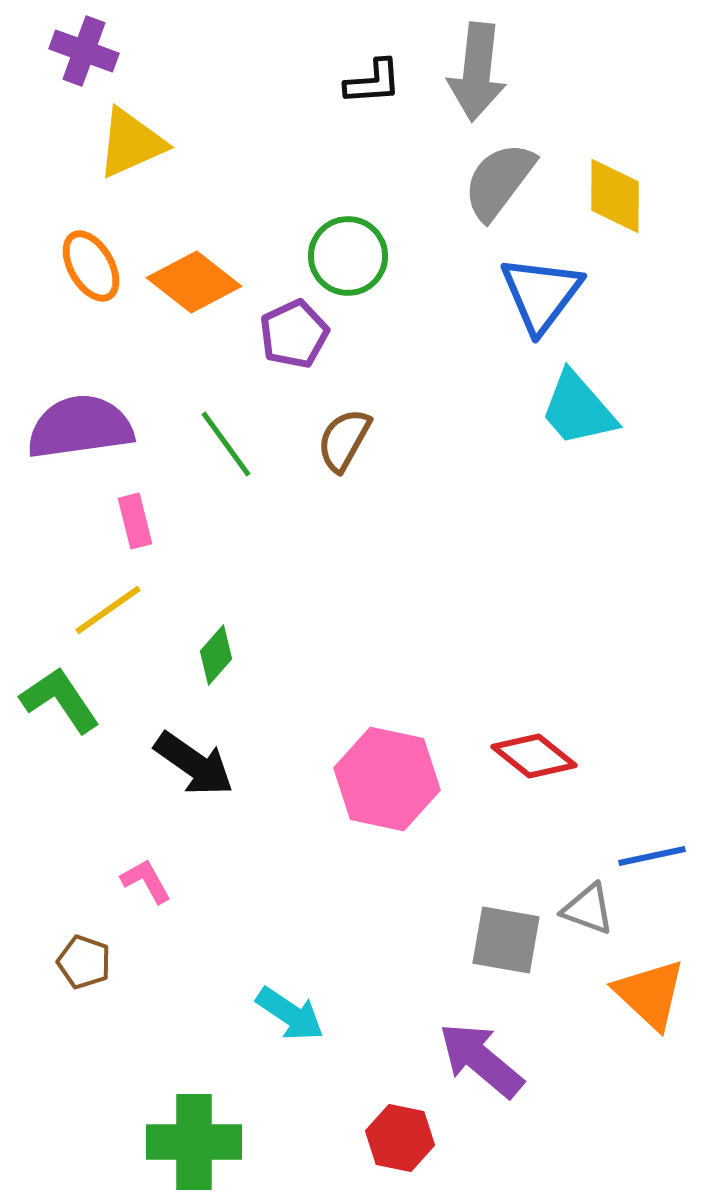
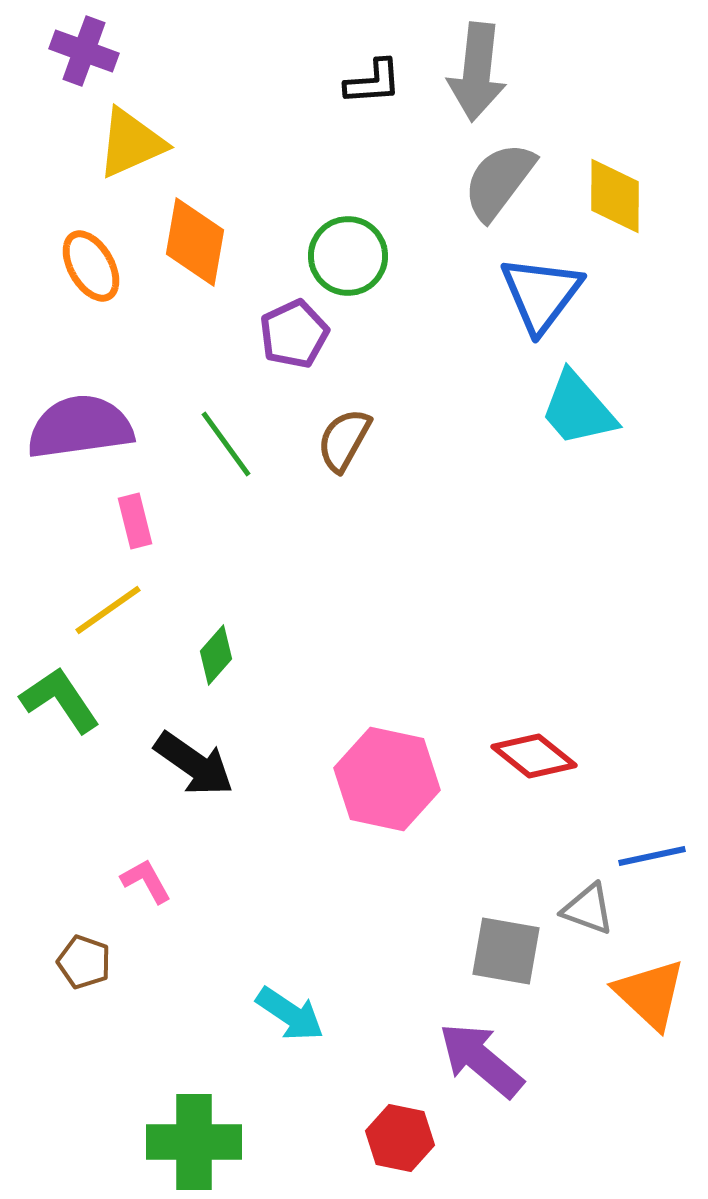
orange diamond: moved 1 px right, 40 px up; rotated 62 degrees clockwise
gray square: moved 11 px down
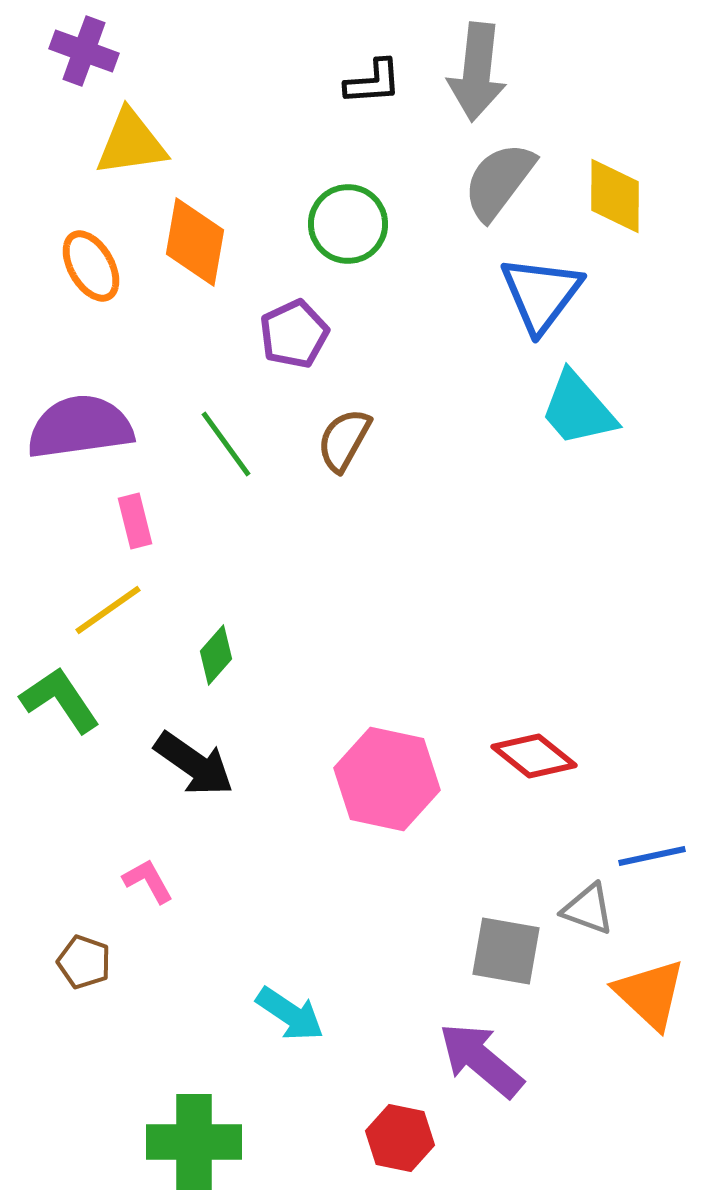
yellow triangle: rotated 16 degrees clockwise
green circle: moved 32 px up
pink L-shape: moved 2 px right
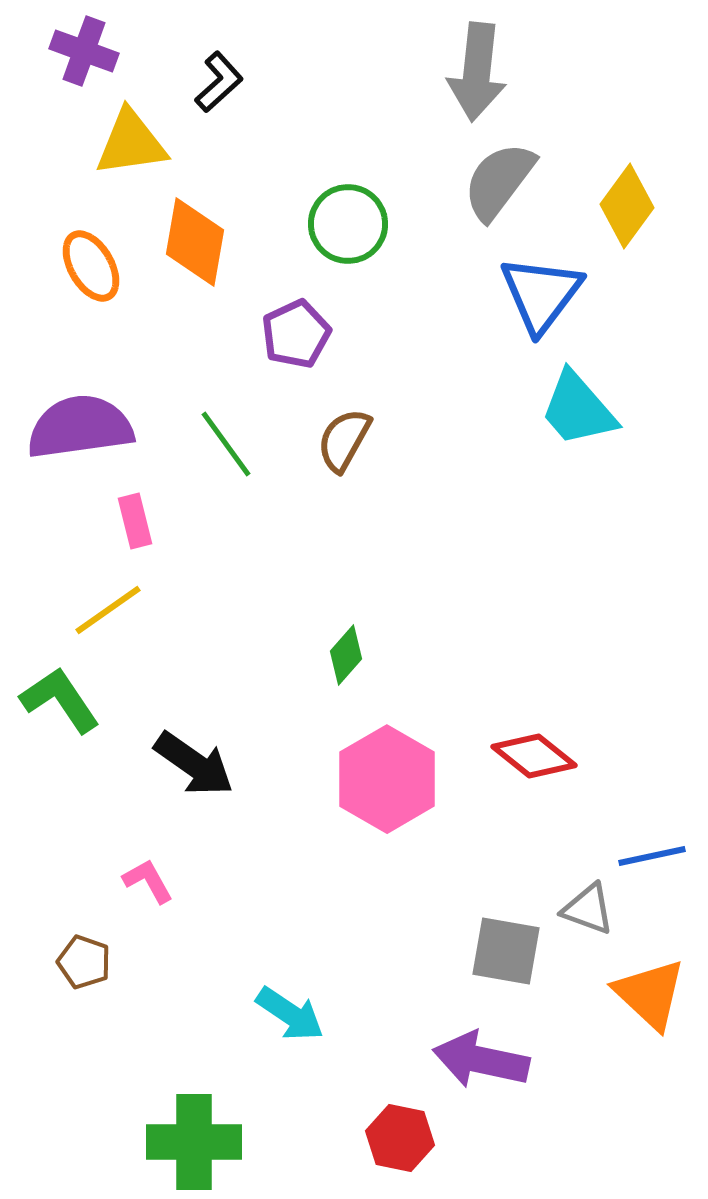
black L-shape: moved 154 px left; rotated 38 degrees counterclockwise
yellow diamond: moved 12 px right, 10 px down; rotated 36 degrees clockwise
purple pentagon: moved 2 px right
green diamond: moved 130 px right
pink hexagon: rotated 18 degrees clockwise
purple arrow: rotated 28 degrees counterclockwise
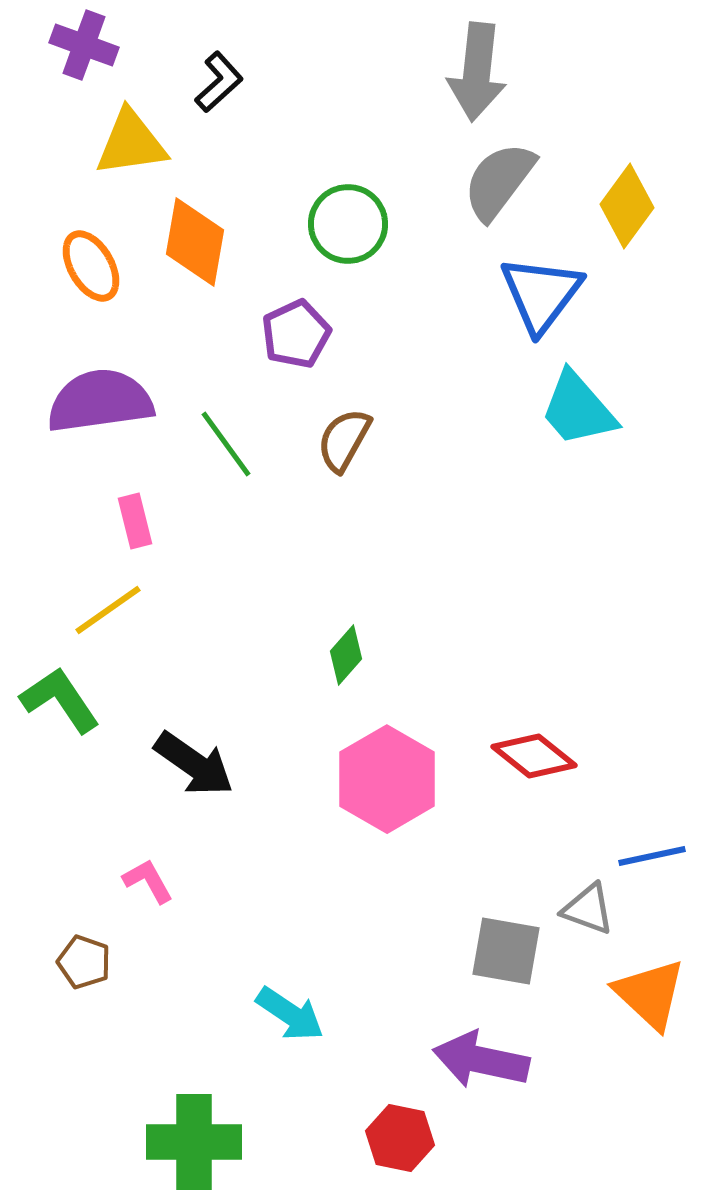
purple cross: moved 6 px up
purple semicircle: moved 20 px right, 26 px up
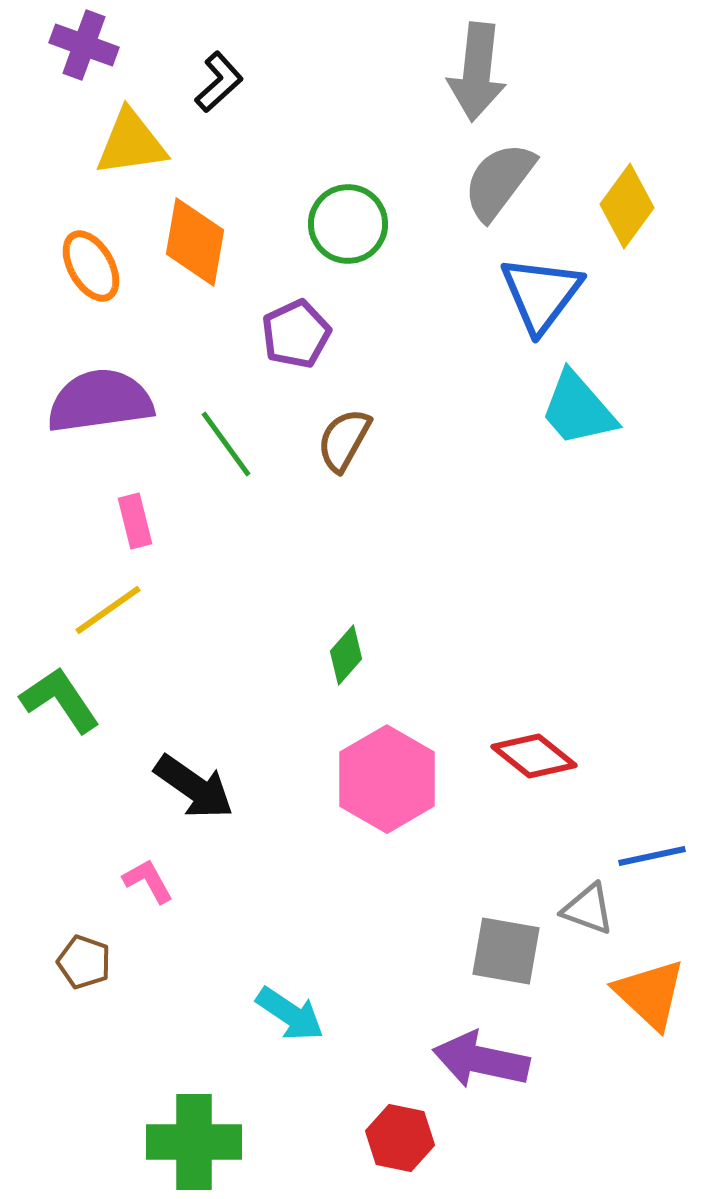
black arrow: moved 23 px down
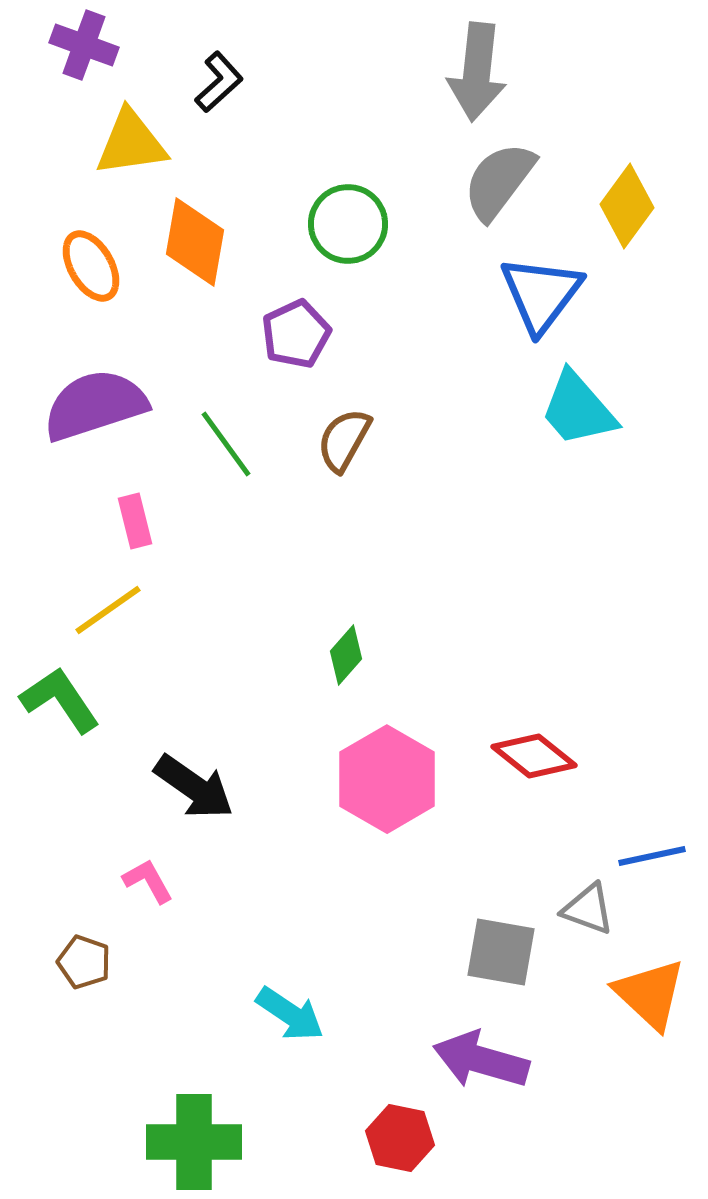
purple semicircle: moved 5 px left, 4 px down; rotated 10 degrees counterclockwise
gray square: moved 5 px left, 1 px down
purple arrow: rotated 4 degrees clockwise
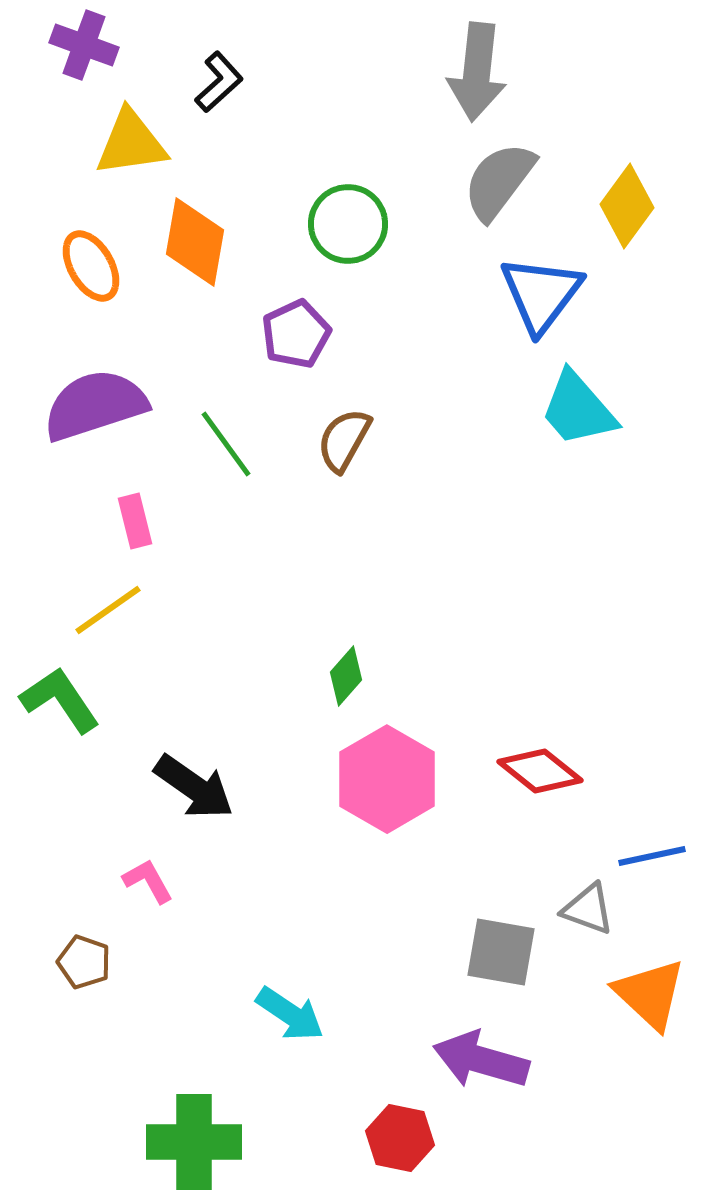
green diamond: moved 21 px down
red diamond: moved 6 px right, 15 px down
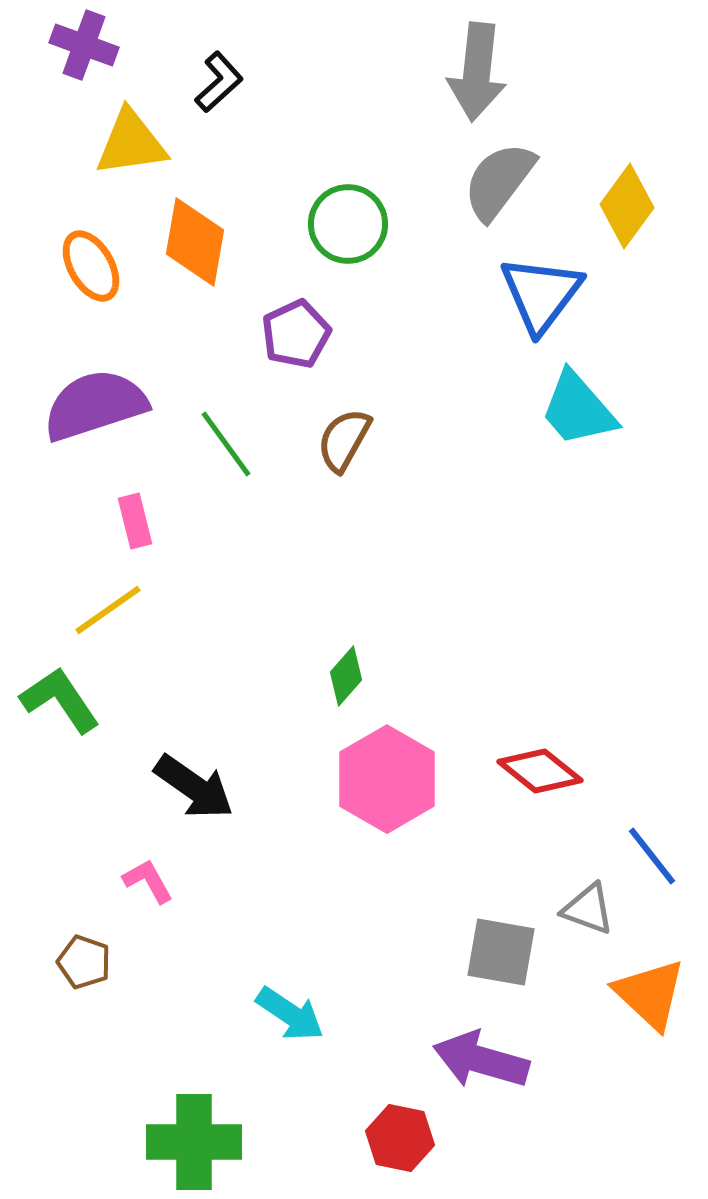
blue line: rotated 64 degrees clockwise
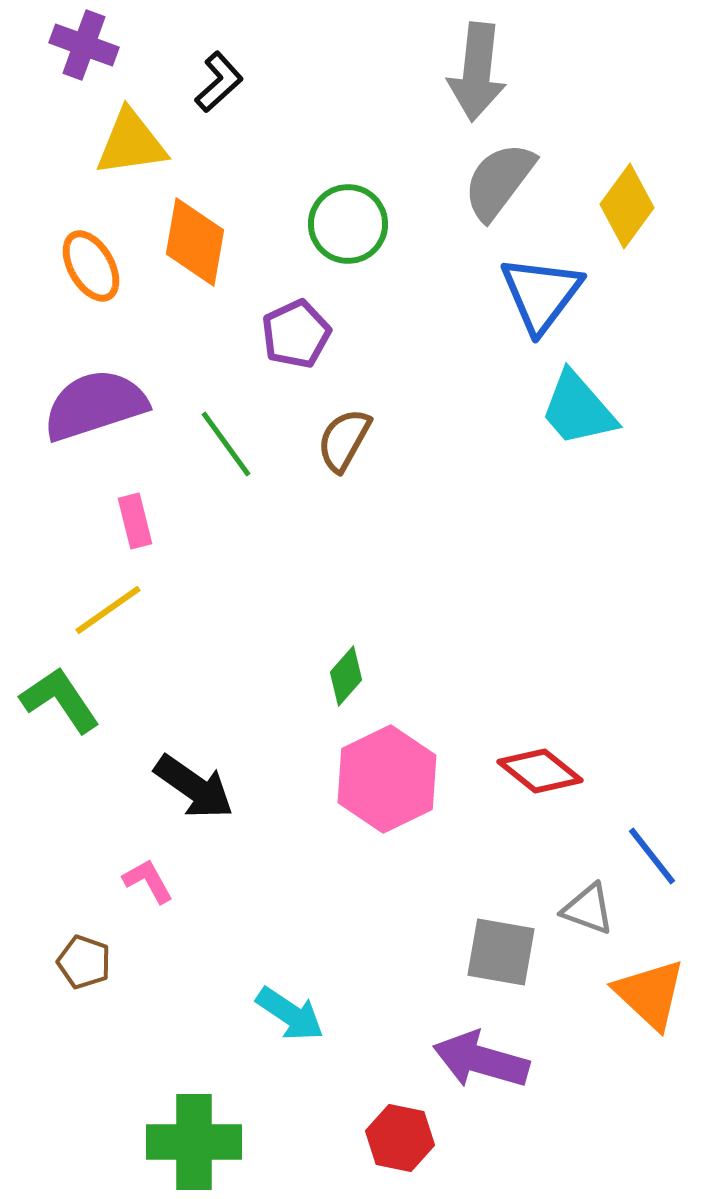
pink hexagon: rotated 4 degrees clockwise
